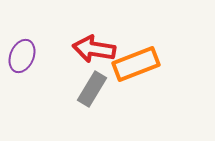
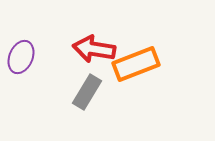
purple ellipse: moved 1 px left, 1 px down
gray rectangle: moved 5 px left, 3 px down
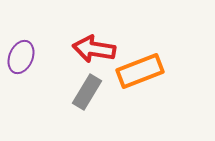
orange rectangle: moved 4 px right, 7 px down
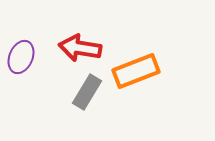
red arrow: moved 14 px left, 1 px up
orange rectangle: moved 4 px left
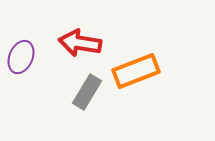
red arrow: moved 5 px up
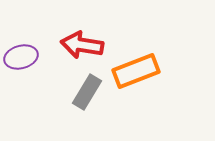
red arrow: moved 2 px right, 2 px down
purple ellipse: rotated 52 degrees clockwise
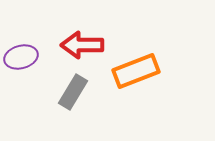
red arrow: rotated 9 degrees counterclockwise
gray rectangle: moved 14 px left
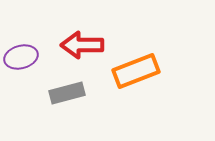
gray rectangle: moved 6 px left, 1 px down; rotated 44 degrees clockwise
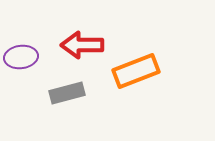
purple ellipse: rotated 8 degrees clockwise
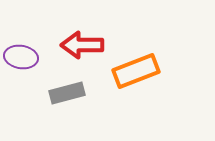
purple ellipse: rotated 16 degrees clockwise
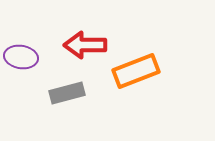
red arrow: moved 3 px right
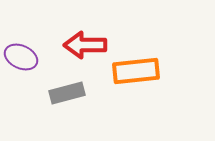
purple ellipse: rotated 16 degrees clockwise
orange rectangle: rotated 15 degrees clockwise
